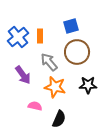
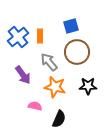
black star: moved 1 px down
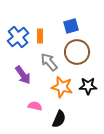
orange star: moved 7 px right
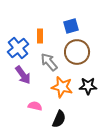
blue cross: moved 11 px down
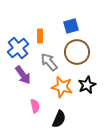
black star: moved 1 px left, 1 px up; rotated 24 degrees counterclockwise
pink semicircle: rotated 64 degrees clockwise
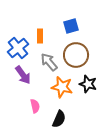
brown circle: moved 1 px left, 3 px down
black star: moved 1 px right, 1 px up; rotated 30 degrees counterclockwise
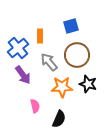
brown circle: moved 1 px right
orange star: rotated 15 degrees counterclockwise
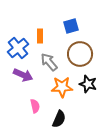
brown circle: moved 3 px right, 1 px up
purple arrow: rotated 30 degrees counterclockwise
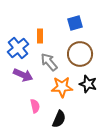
blue square: moved 4 px right, 3 px up
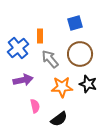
gray arrow: moved 1 px right, 3 px up
purple arrow: moved 5 px down; rotated 36 degrees counterclockwise
black semicircle: rotated 30 degrees clockwise
